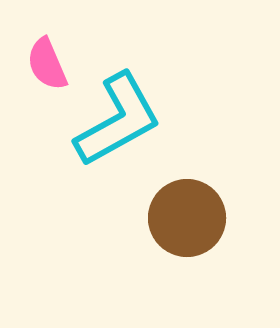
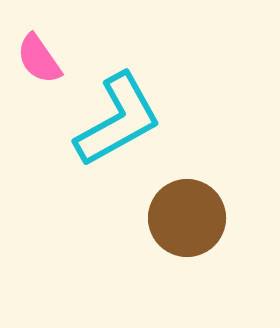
pink semicircle: moved 8 px left, 5 px up; rotated 12 degrees counterclockwise
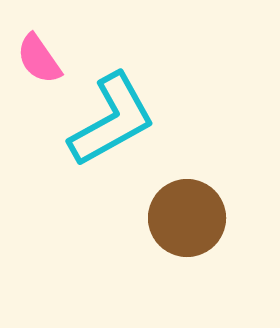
cyan L-shape: moved 6 px left
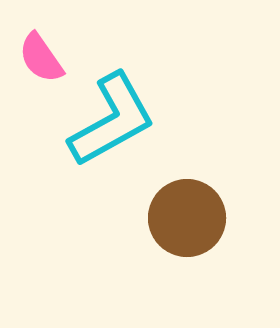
pink semicircle: moved 2 px right, 1 px up
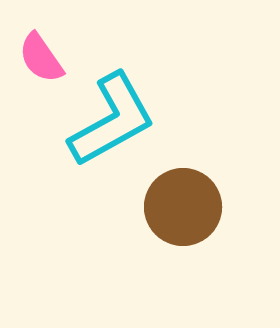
brown circle: moved 4 px left, 11 px up
